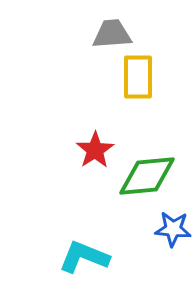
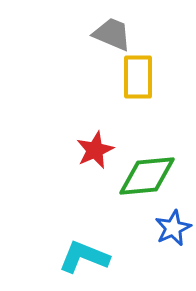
gray trapezoid: rotated 27 degrees clockwise
red star: rotated 9 degrees clockwise
blue star: moved 1 px up; rotated 30 degrees counterclockwise
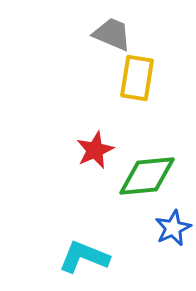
yellow rectangle: moved 1 px left, 1 px down; rotated 9 degrees clockwise
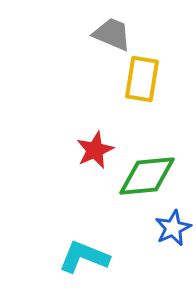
yellow rectangle: moved 5 px right, 1 px down
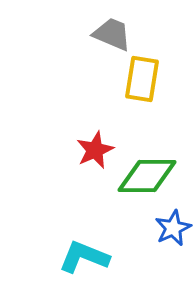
green diamond: rotated 6 degrees clockwise
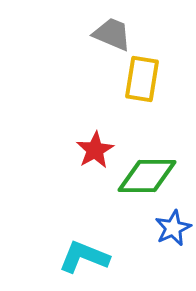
red star: rotated 6 degrees counterclockwise
